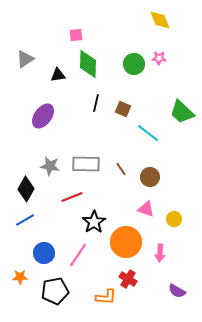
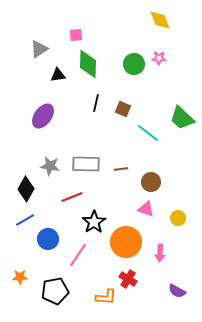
gray triangle: moved 14 px right, 10 px up
green trapezoid: moved 6 px down
brown line: rotated 64 degrees counterclockwise
brown circle: moved 1 px right, 5 px down
yellow circle: moved 4 px right, 1 px up
blue circle: moved 4 px right, 14 px up
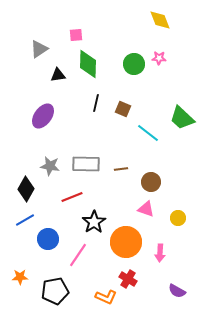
orange L-shape: rotated 20 degrees clockwise
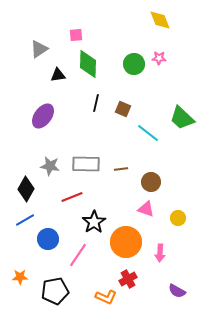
red cross: rotated 30 degrees clockwise
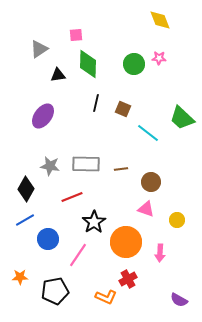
yellow circle: moved 1 px left, 2 px down
purple semicircle: moved 2 px right, 9 px down
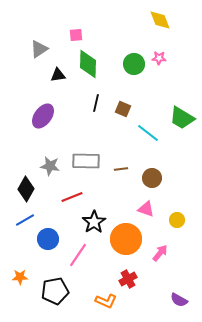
green trapezoid: rotated 12 degrees counterclockwise
gray rectangle: moved 3 px up
brown circle: moved 1 px right, 4 px up
orange circle: moved 3 px up
pink arrow: rotated 144 degrees counterclockwise
orange L-shape: moved 4 px down
